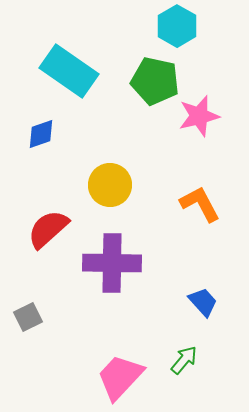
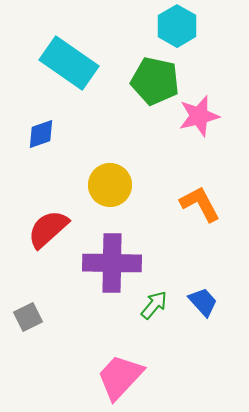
cyan rectangle: moved 8 px up
green arrow: moved 30 px left, 55 px up
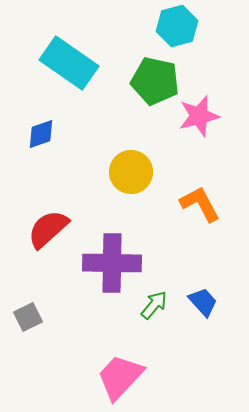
cyan hexagon: rotated 15 degrees clockwise
yellow circle: moved 21 px right, 13 px up
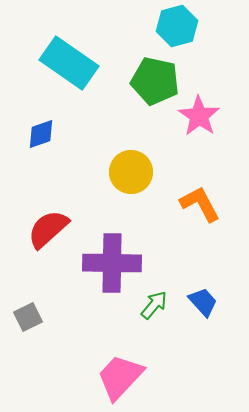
pink star: rotated 24 degrees counterclockwise
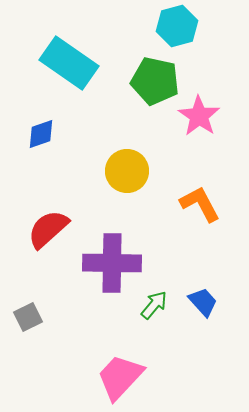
yellow circle: moved 4 px left, 1 px up
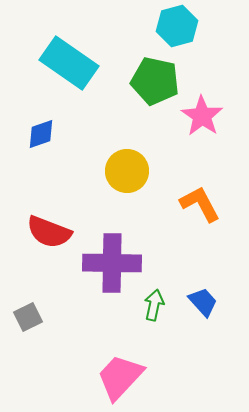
pink star: moved 3 px right
red semicircle: moved 1 px right, 3 px down; rotated 117 degrees counterclockwise
green arrow: rotated 28 degrees counterclockwise
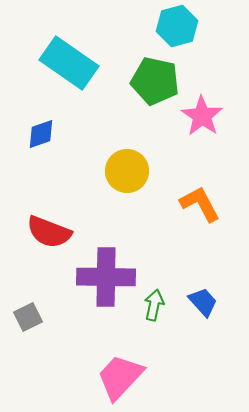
purple cross: moved 6 px left, 14 px down
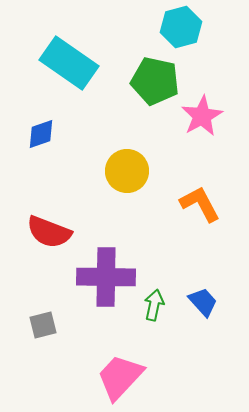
cyan hexagon: moved 4 px right, 1 px down
pink star: rotated 9 degrees clockwise
gray square: moved 15 px right, 8 px down; rotated 12 degrees clockwise
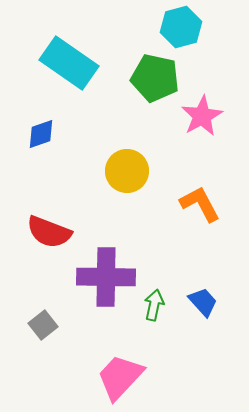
green pentagon: moved 3 px up
gray square: rotated 24 degrees counterclockwise
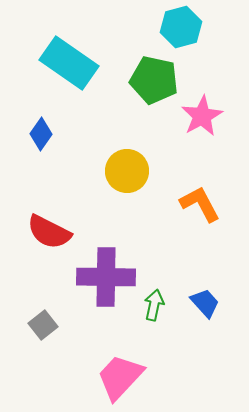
green pentagon: moved 1 px left, 2 px down
blue diamond: rotated 36 degrees counterclockwise
red semicircle: rotated 6 degrees clockwise
blue trapezoid: moved 2 px right, 1 px down
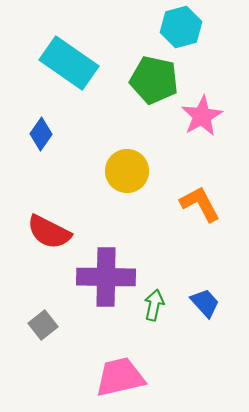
pink trapezoid: rotated 34 degrees clockwise
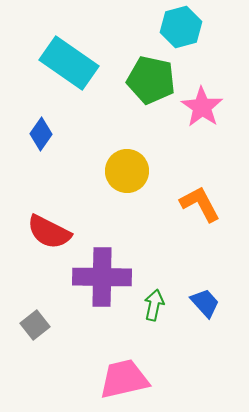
green pentagon: moved 3 px left
pink star: moved 9 px up; rotated 9 degrees counterclockwise
purple cross: moved 4 px left
gray square: moved 8 px left
pink trapezoid: moved 4 px right, 2 px down
